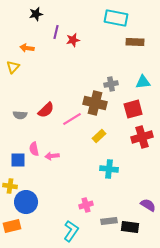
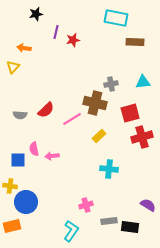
orange arrow: moved 3 px left
red square: moved 3 px left, 4 px down
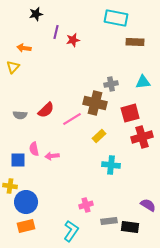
cyan cross: moved 2 px right, 4 px up
orange rectangle: moved 14 px right
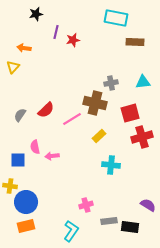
gray cross: moved 1 px up
gray semicircle: rotated 120 degrees clockwise
pink semicircle: moved 1 px right, 2 px up
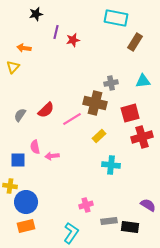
brown rectangle: rotated 60 degrees counterclockwise
cyan triangle: moved 1 px up
cyan L-shape: moved 2 px down
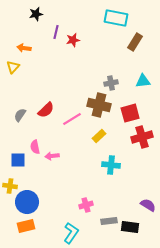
brown cross: moved 4 px right, 2 px down
blue circle: moved 1 px right
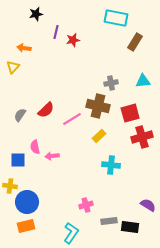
brown cross: moved 1 px left, 1 px down
